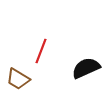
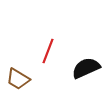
red line: moved 7 px right
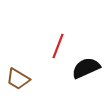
red line: moved 10 px right, 5 px up
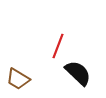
black semicircle: moved 8 px left, 5 px down; rotated 68 degrees clockwise
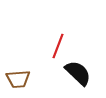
brown trapezoid: rotated 35 degrees counterclockwise
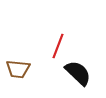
brown trapezoid: moved 10 px up; rotated 10 degrees clockwise
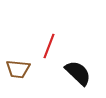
red line: moved 9 px left
